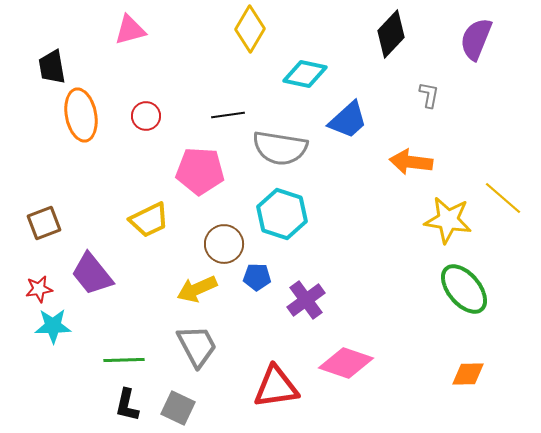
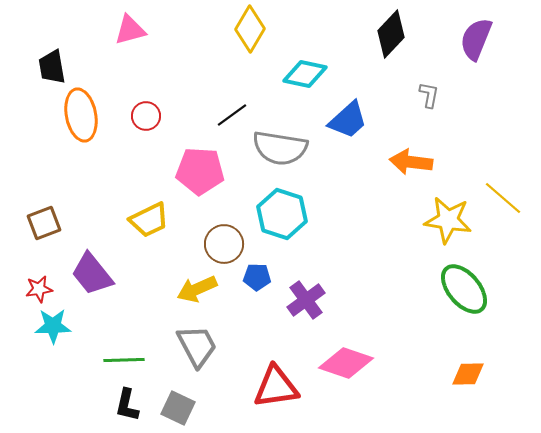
black line: moved 4 px right; rotated 28 degrees counterclockwise
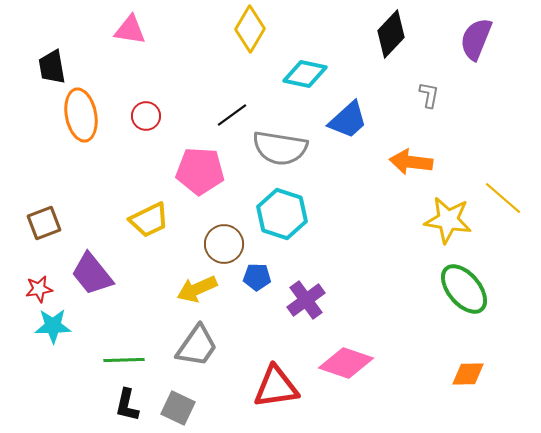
pink triangle: rotated 24 degrees clockwise
gray trapezoid: rotated 63 degrees clockwise
